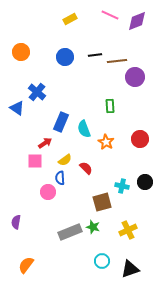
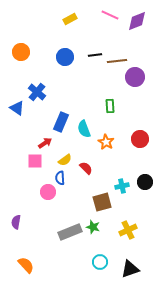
cyan cross: rotated 24 degrees counterclockwise
cyan circle: moved 2 px left, 1 px down
orange semicircle: rotated 102 degrees clockwise
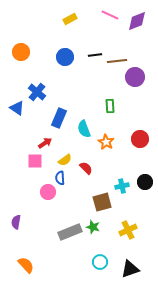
blue rectangle: moved 2 px left, 4 px up
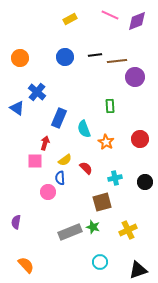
orange circle: moved 1 px left, 6 px down
red arrow: rotated 40 degrees counterclockwise
cyan cross: moved 7 px left, 8 px up
black triangle: moved 8 px right, 1 px down
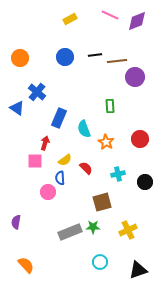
cyan cross: moved 3 px right, 4 px up
green star: rotated 16 degrees counterclockwise
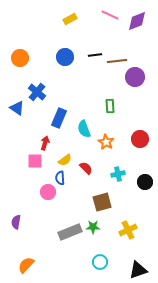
orange semicircle: rotated 96 degrees counterclockwise
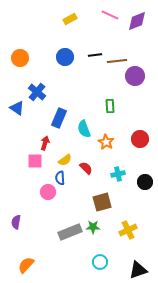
purple circle: moved 1 px up
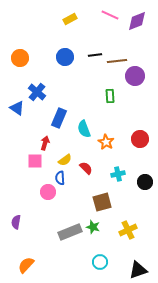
green rectangle: moved 10 px up
green star: rotated 16 degrees clockwise
